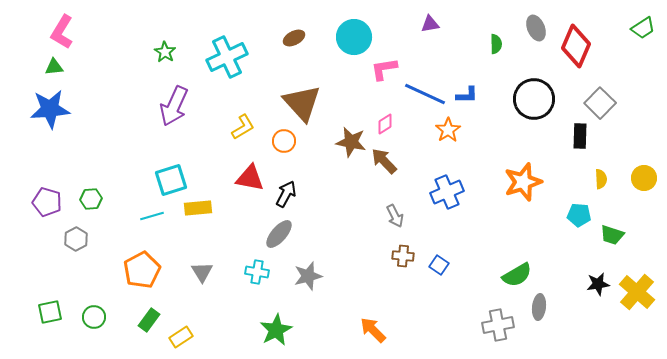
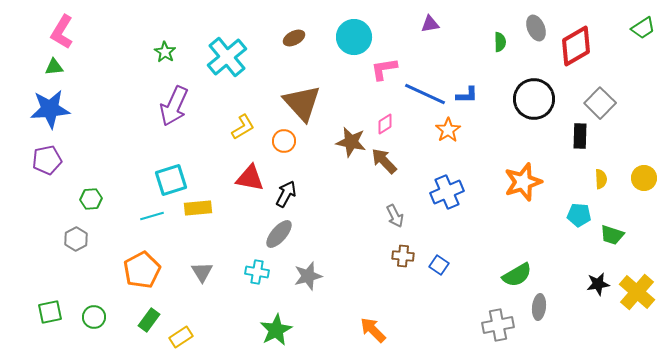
green semicircle at (496, 44): moved 4 px right, 2 px up
red diamond at (576, 46): rotated 36 degrees clockwise
cyan cross at (227, 57): rotated 15 degrees counterclockwise
purple pentagon at (47, 202): moved 42 px up; rotated 28 degrees counterclockwise
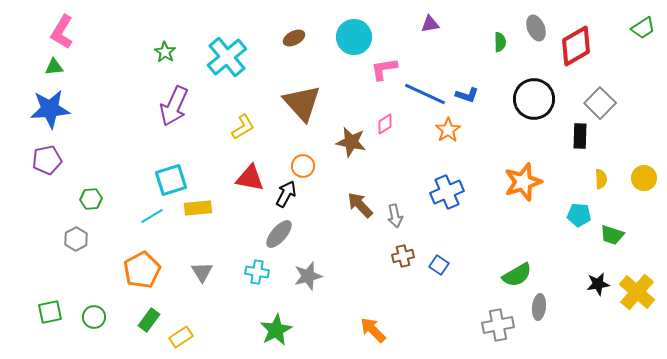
blue L-shape at (467, 95): rotated 20 degrees clockwise
orange circle at (284, 141): moved 19 px right, 25 px down
brown arrow at (384, 161): moved 24 px left, 44 px down
cyan line at (152, 216): rotated 15 degrees counterclockwise
gray arrow at (395, 216): rotated 15 degrees clockwise
brown cross at (403, 256): rotated 20 degrees counterclockwise
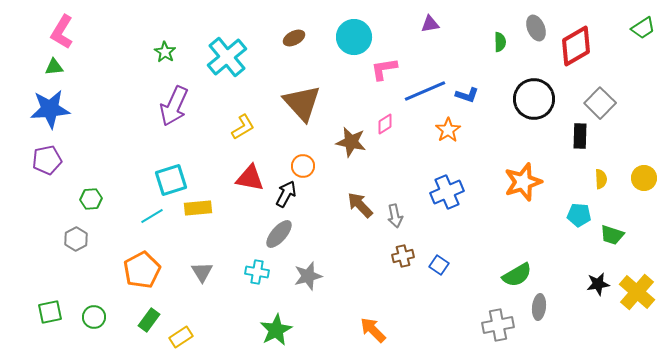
blue line at (425, 94): moved 3 px up; rotated 48 degrees counterclockwise
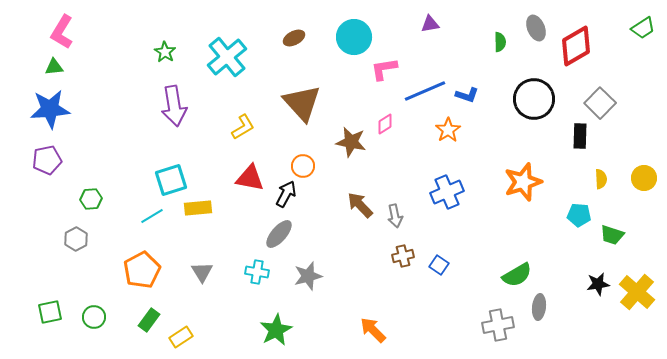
purple arrow at (174, 106): rotated 33 degrees counterclockwise
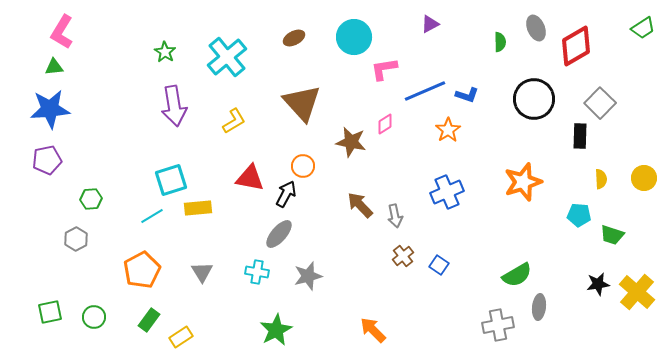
purple triangle at (430, 24): rotated 18 degrees counterclockwise
yellow L-shape at (243, 127): moved 9 px left, 6 px up
brown cross at (403, 256): rotated 25 degrees counterclockwise
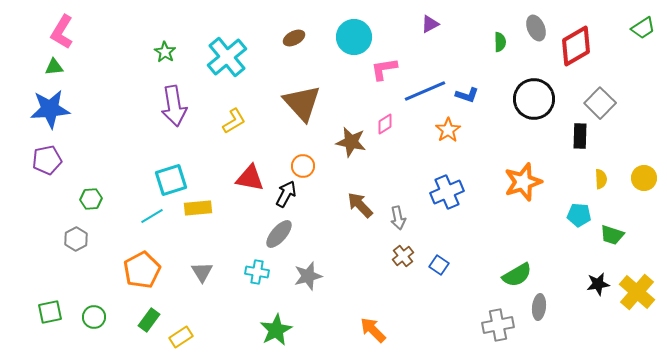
gray arrow at (395, 216): moved 3 px right, 2 px down
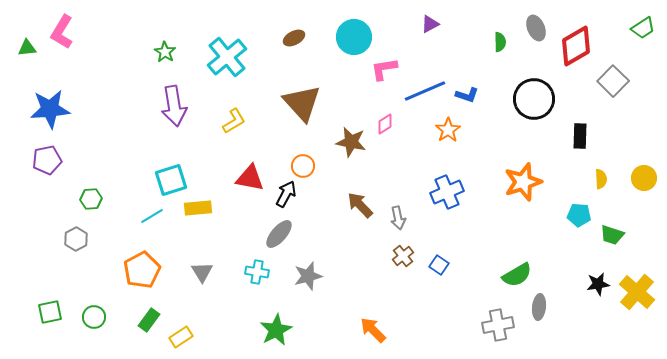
green triangle at (54, 67): moved 27 px left, 19 px up
gray square at (600, 103): moved 13 px right, 22 px up
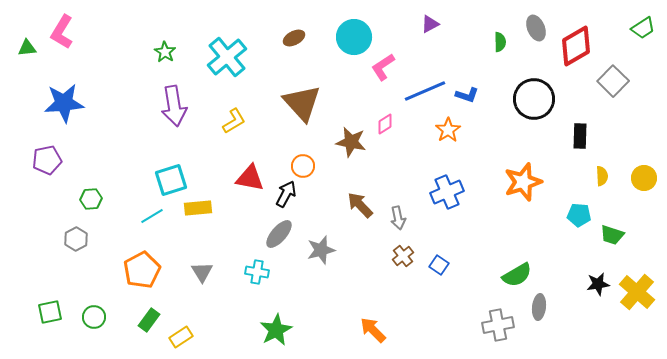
pink L-shape at (384, 69): moved 1 px left, 2 px up; rotated 24 degrees counterclockwise
blue star at (50, 109): moved 14 px right, 6 px up
yellow semicircle at (601, 179): moved 1 px right, 3 px up
gray star at (308, 276): moved 13 px right, 26 px up
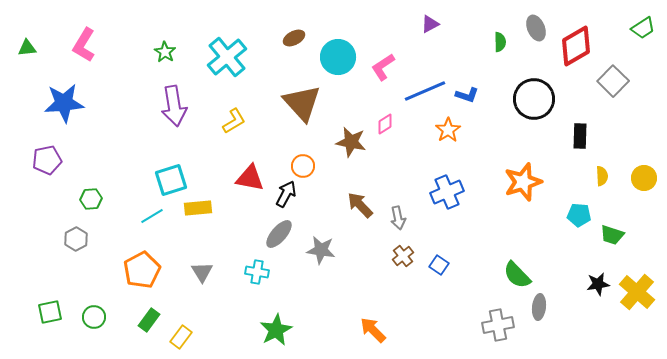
pink L-shape at (62, 32): moved 22 px right, 13 px down
cyan circle at (354, 37): moved 16 px left, 20 px down
gray star at (321, 250): rotated 24 degrees clockwise
green semicircle at (517, 275): rotated 76 degrees clockwise
yellow rectangle at (181, 337): rotated 20 degrees counterclockwise
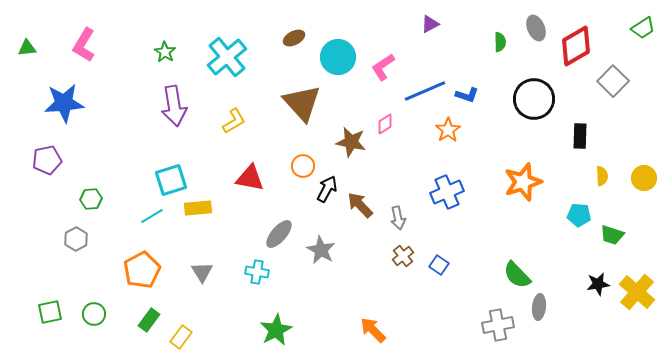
black arrow at (286, 194): moved 41 px right, 5 px up
gray star at (321, 250): rotated 20 degrees clockwise
green circle at (94, 317): moved 3 px up
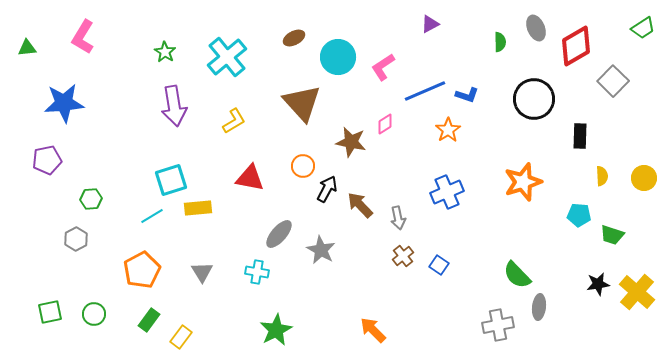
pink L-shape at (84, 45): moved 1 px left, 8 px up
